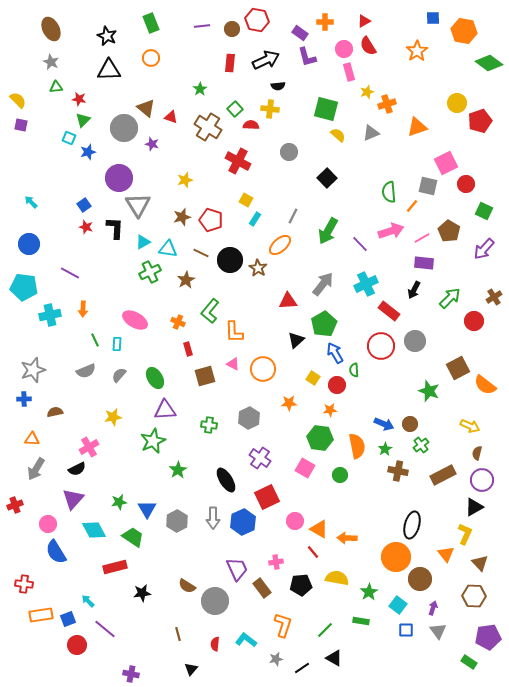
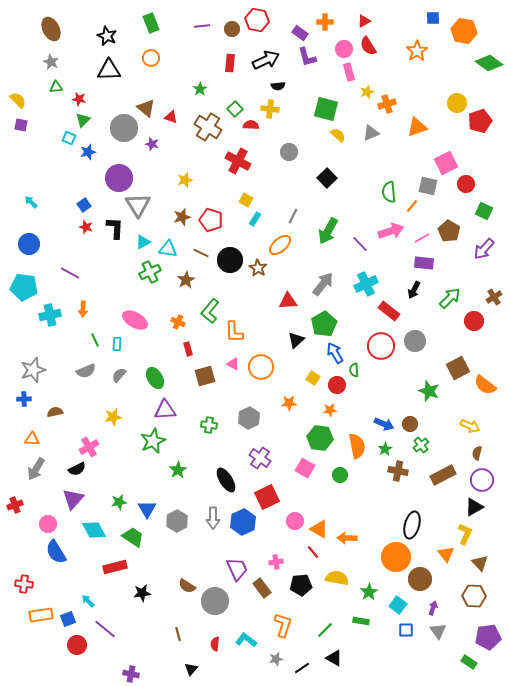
orange circle at (263, 369): moved 2 px left, 2 px up
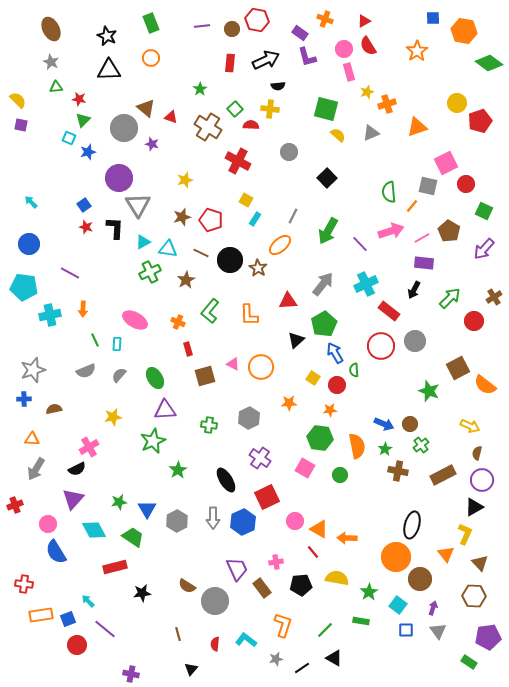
orange cross at (325, 22): moved 3 px up; rotated 21 degrees clockwise
orange L-shape at (234, 332): moved 15 px right, 17 px up
brown semicircle at (55, 412): moved 1 px left, 3 px up
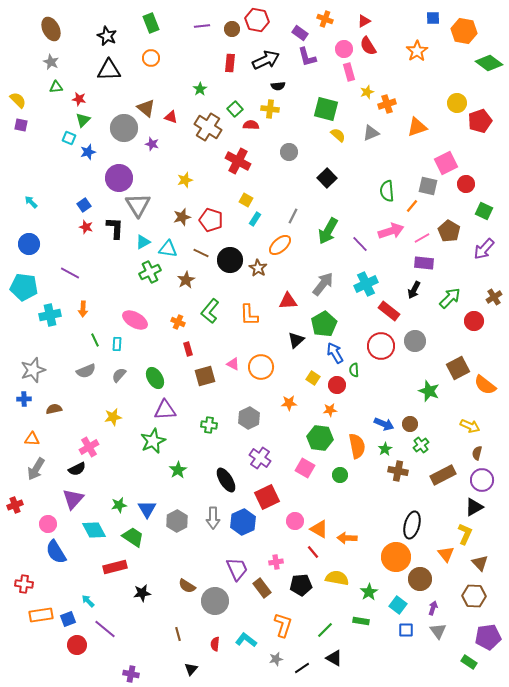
green semicircle at (389, 192): moved 2 px left, 1 px up
green star at (119, 502): moved 3 px down
